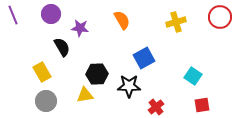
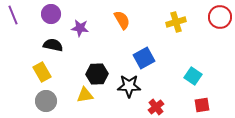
black semicircle: moved 9 px left, 2 px up; rotated 48 degrees counterclockwise
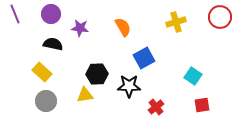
purple line: moved 2 px right, 1 px up
orange semicircle: moved 1 px right, 7 px down
black semicircle: moved 1 px up
yellow rectangle: rotated 18 degrees counterclockwise
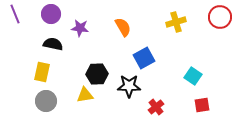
yellow rectangle: rotated 60 degrees clockwise
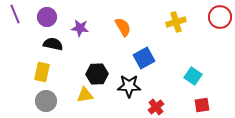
purple circle: moved 4 px left, 3 px down
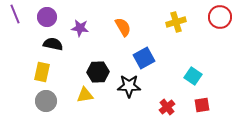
black hexagon: moved 1 px right, 2 px up
red cross: moved 11 px right
